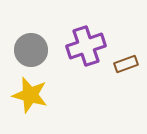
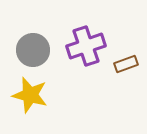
gray circle: moved 2 px right
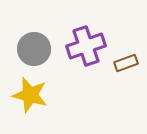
gray circle: moved 1 px right, 1 px up
brown rectangle: moved 1 px up
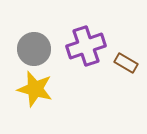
brown rectangle: rotated 50 degrees clockwise
yellow star: moved 5 px right, 6 px up
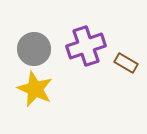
yellow star: rotated 9 degrees clockwise
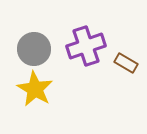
yellow star: rotated 6 degrees clockwise
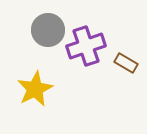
gray circle: moved 14 px right, 19 px up
yellow star: rotated 15 degrees clockwise
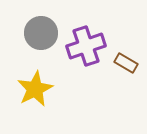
gray circle: moved 7 px left, 3 px down
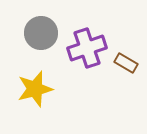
purple cross: moved 1 px right, 2 px down
yellow star: rotated 12 degrees clockwise
